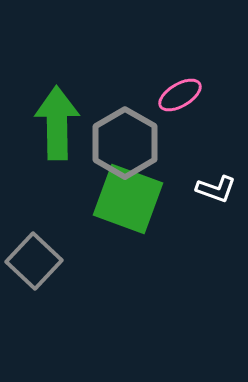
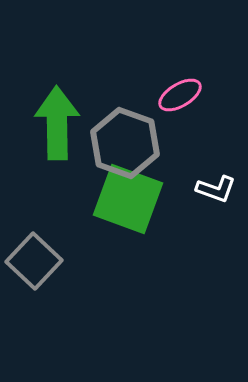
gray hexagon: rotated 10 degrees counterclockwise
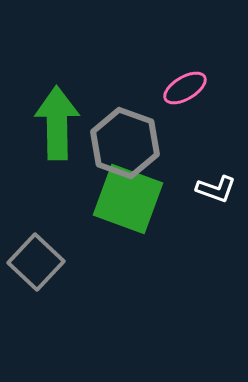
pink ellipse: moved 5 px right, 7 px up
gray square: moved 2 px right, 1 px down
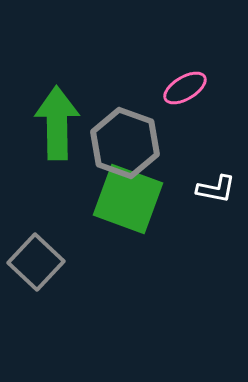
white L-shape: rotated 9 degrees counterclockwise
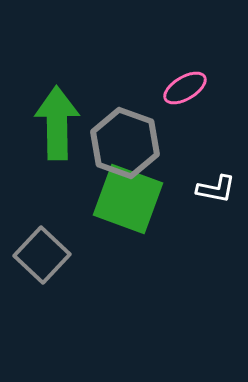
gray square: moved 6 px right, 7 px up
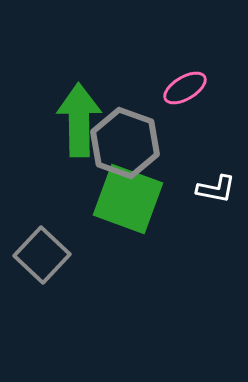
green arrow: moved 22 px right, 3 px up
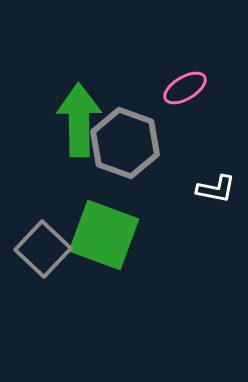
green square: moved 24 px left, 36 px down
gray square: moved 1 px right, 6 px up
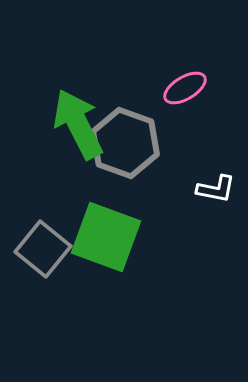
green arrow: moved 1 px left, 4 px down; rotated 26 degrees counterclockwise
green square: moved 2 px right, 2 px down
gray square: rotated 4 degrees counterclockwise
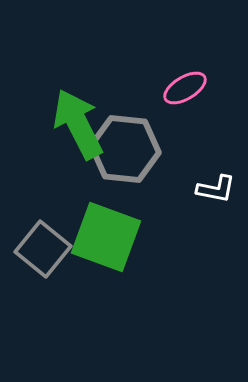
gray hexagon: moved 6 px down; rotated 14 degrees counterclockwise
